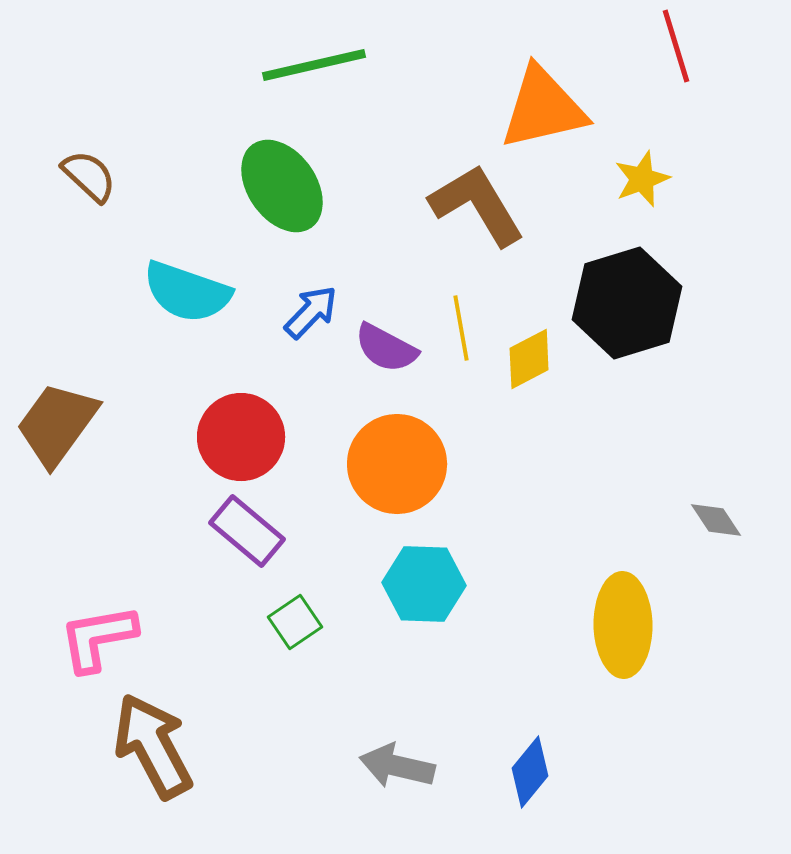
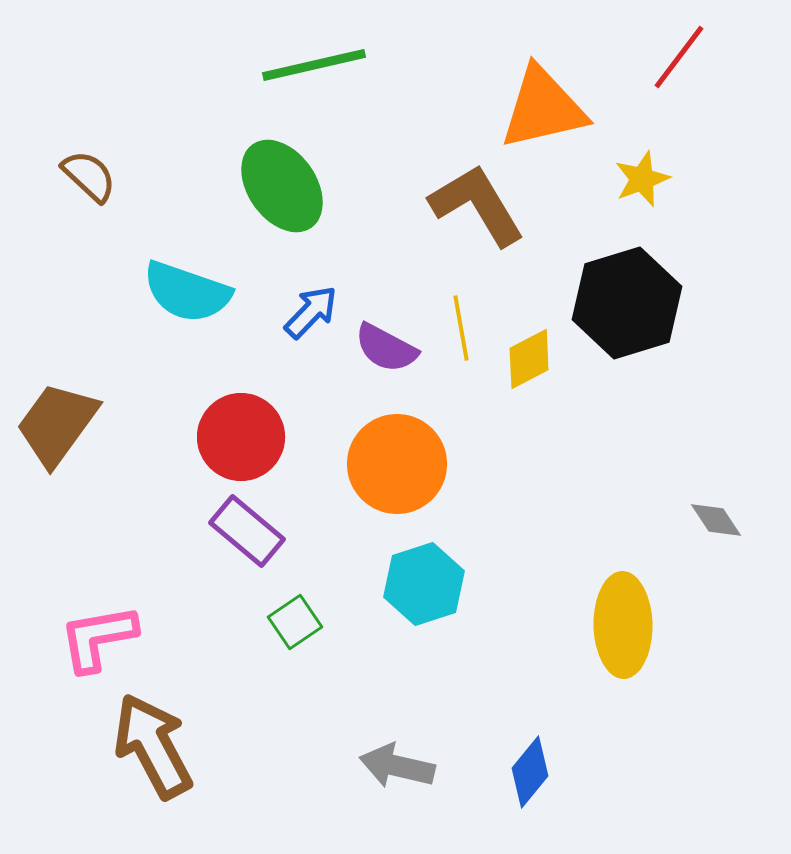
red line: moved 3 px right, 11 px down; rotated 54 degrees clockwise
cyan hexagon: rotated 20 degrees counterclockwise
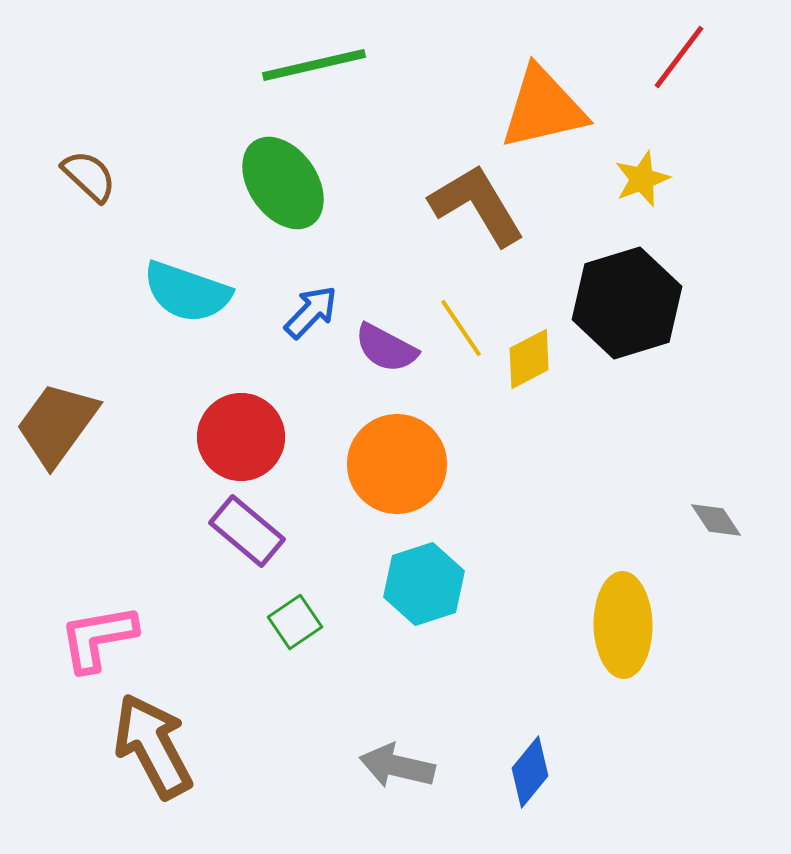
green ellipse: moved 1 px right, 3 px up
yellow line: rotated 24 degrees counterclockwise
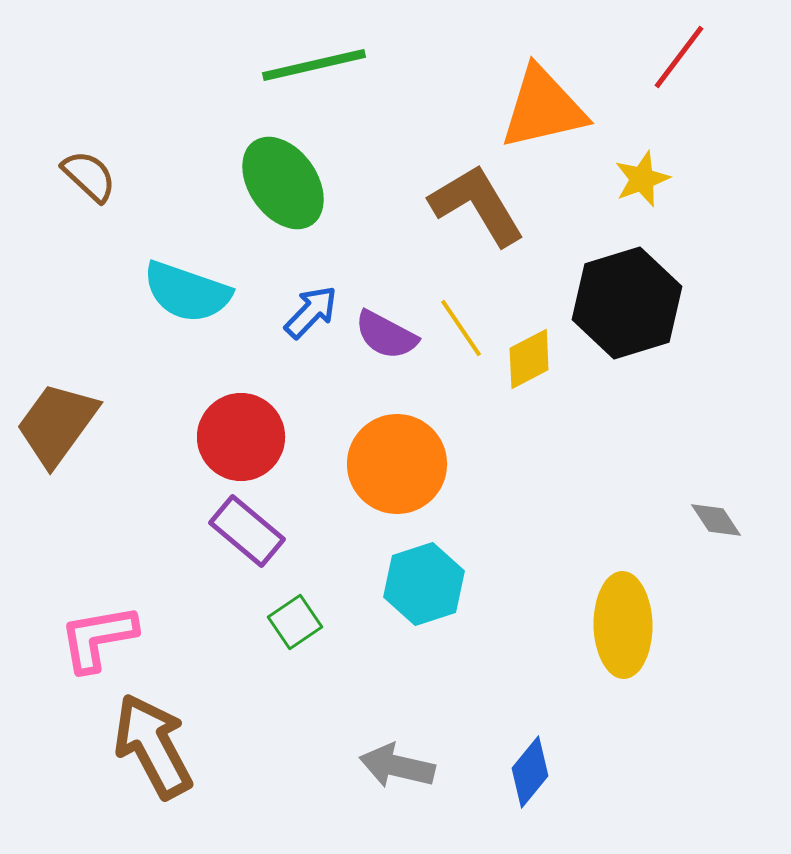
purple semicircle: moved 13 px up
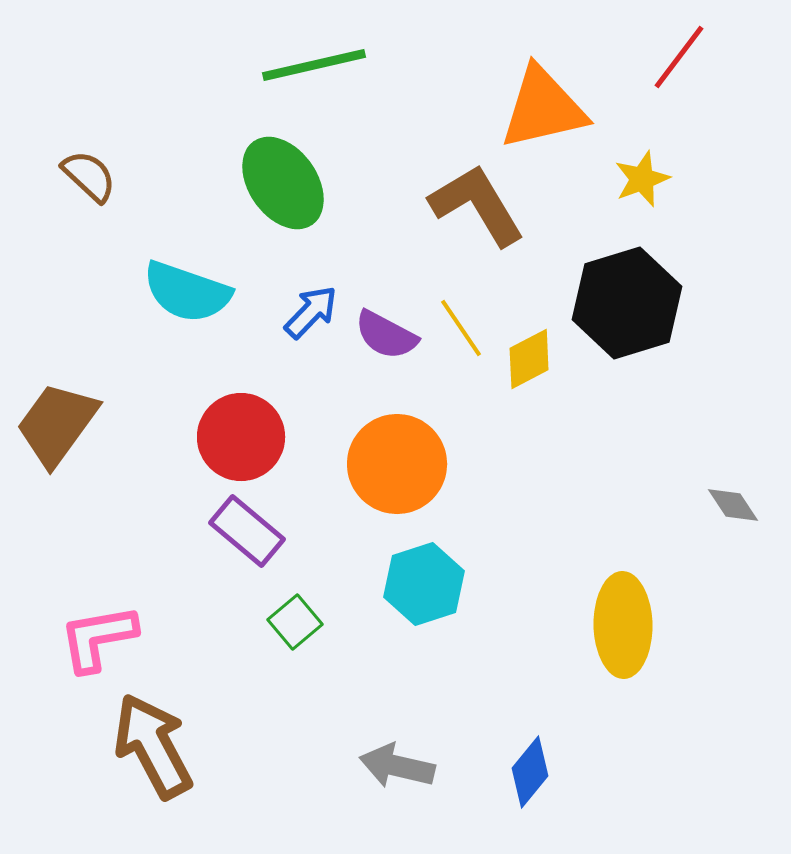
gray diamond: moved 17 px right, 15 px up
green square: rotated 6 degrees counterclockwise
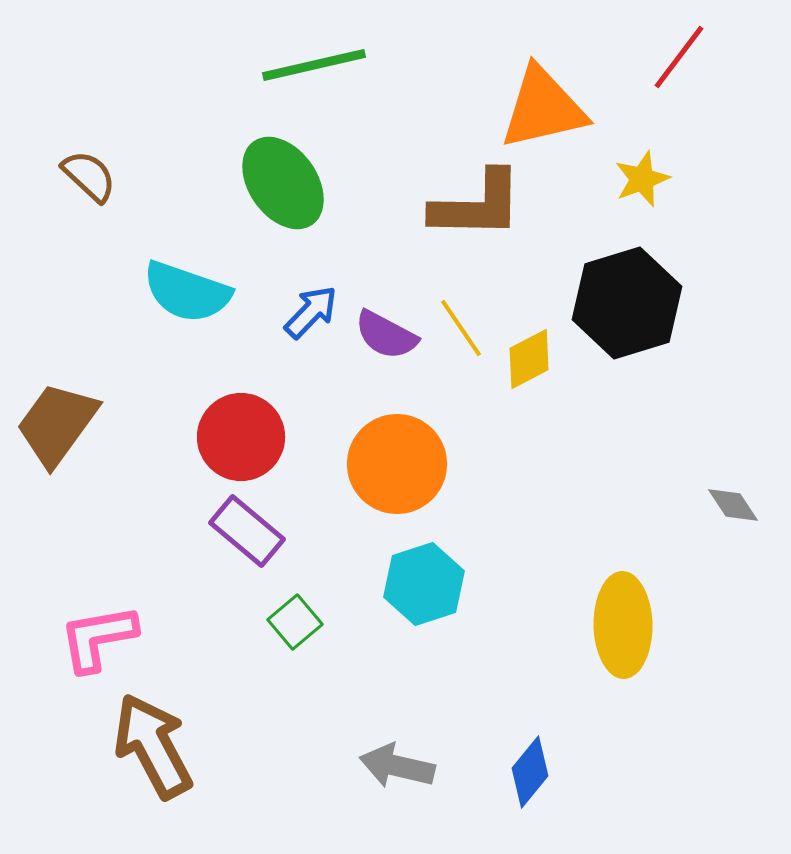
brown L-shape: rotated 122 degrees clockwise
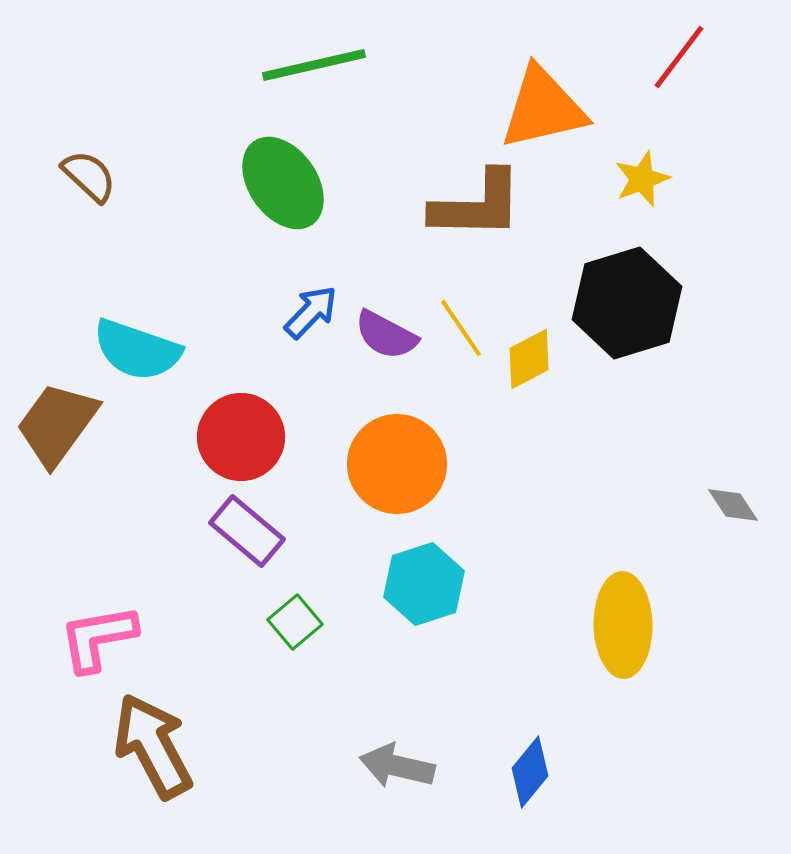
cyan semicircle: moved 50 px left, 58 px down
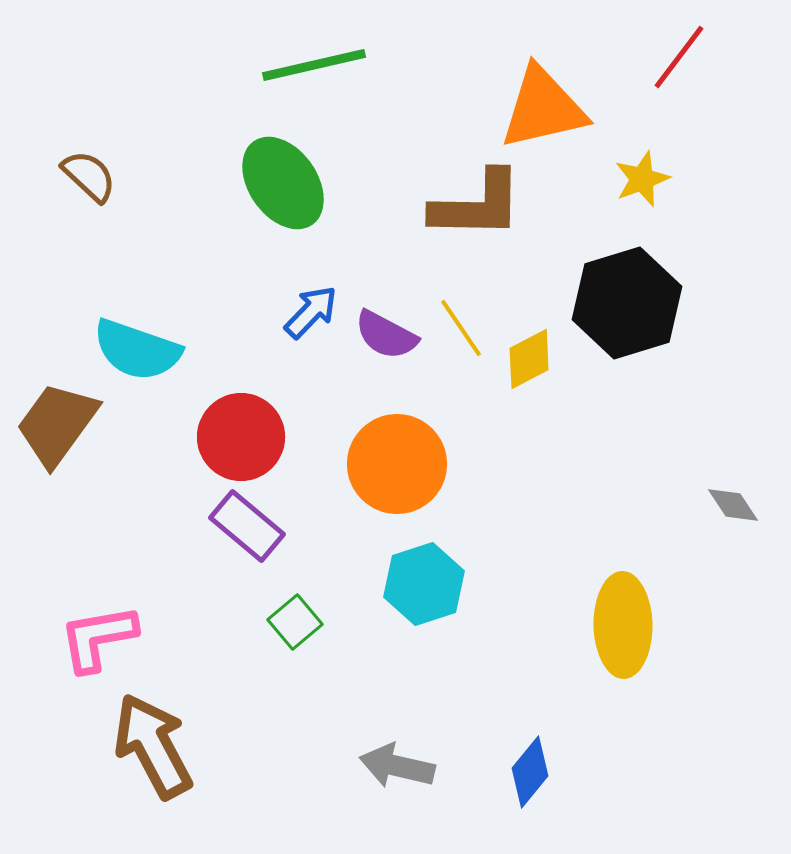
purple rectangle: moved 5 px up
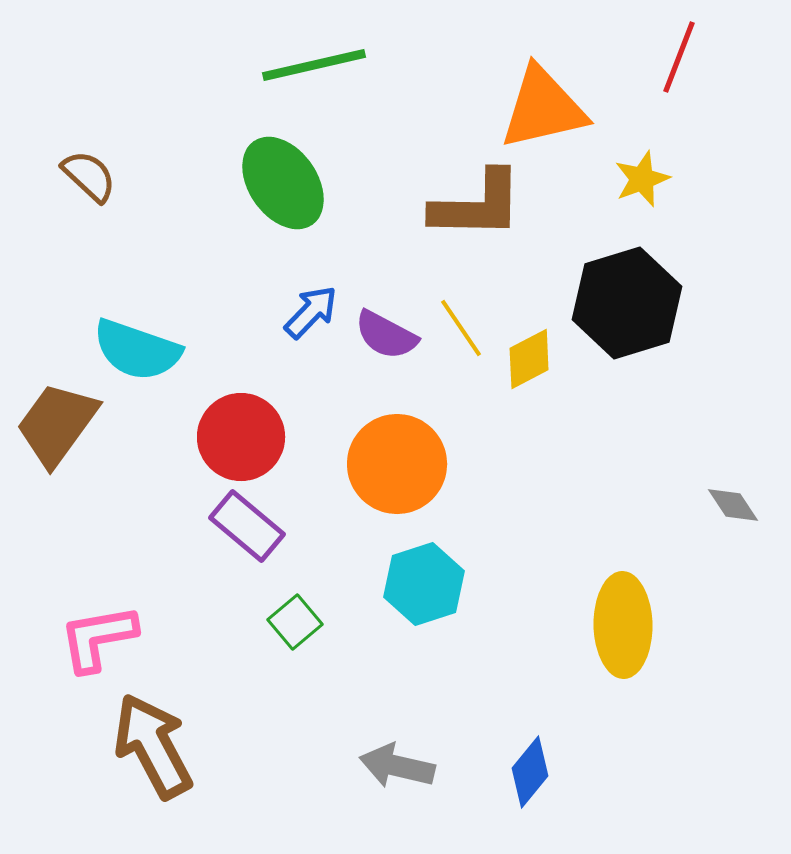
red line: rotated 16 degrees counterclockwise
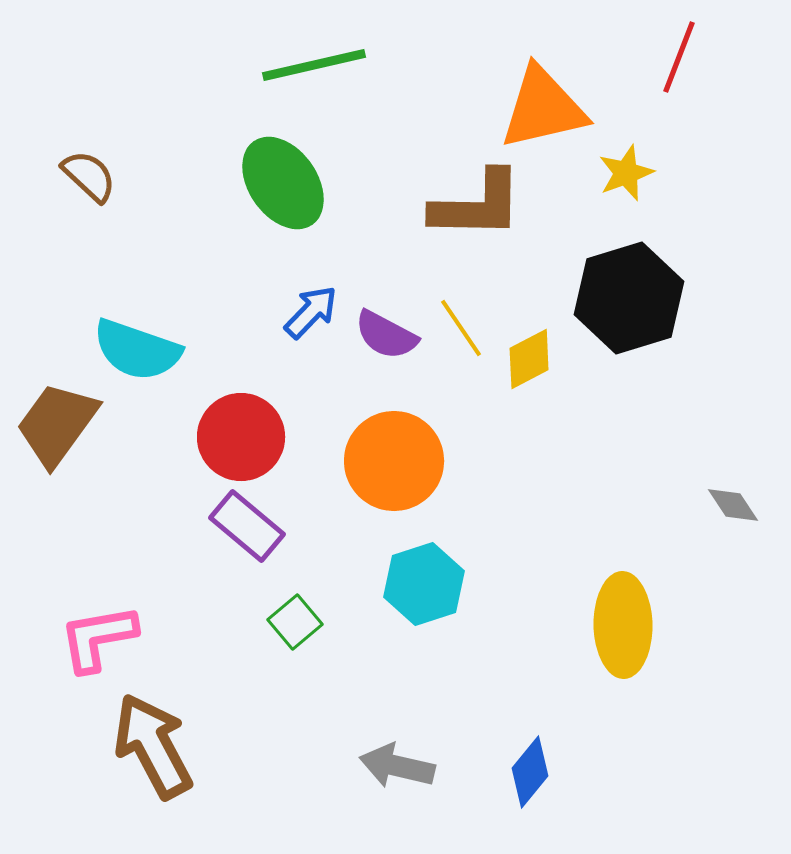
yellow star: moved 16 px left, 6 px up
black hexagon: moved 2 px right, 5 px up
orange circle: moved 3 px left, 3 px up
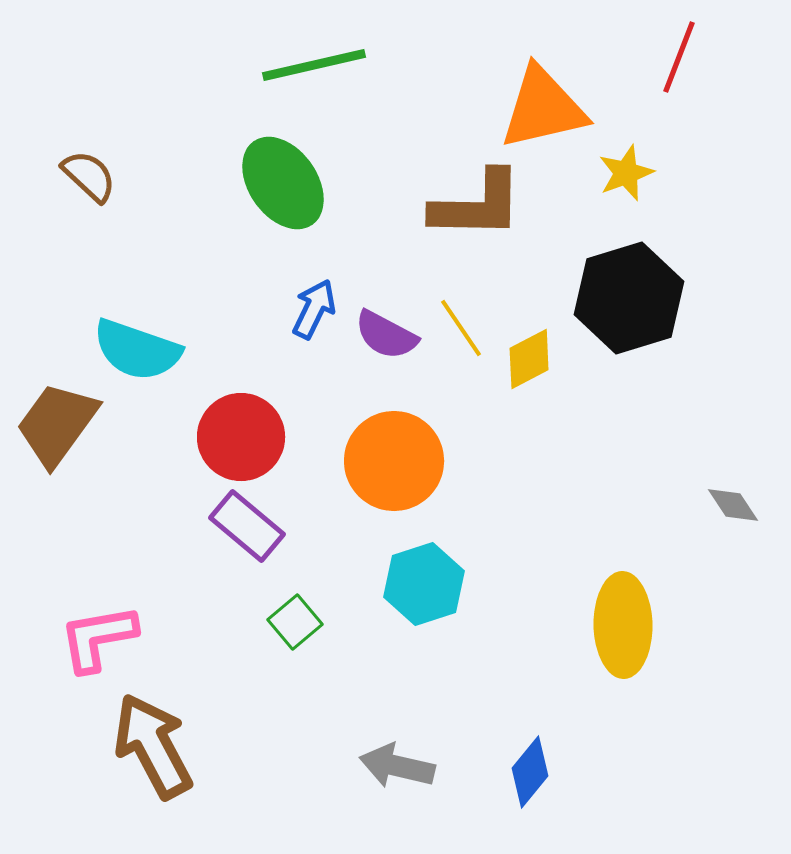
blue arrow: moved 3 px right, 3 px up; rotated 18 degrees counterclockwise
